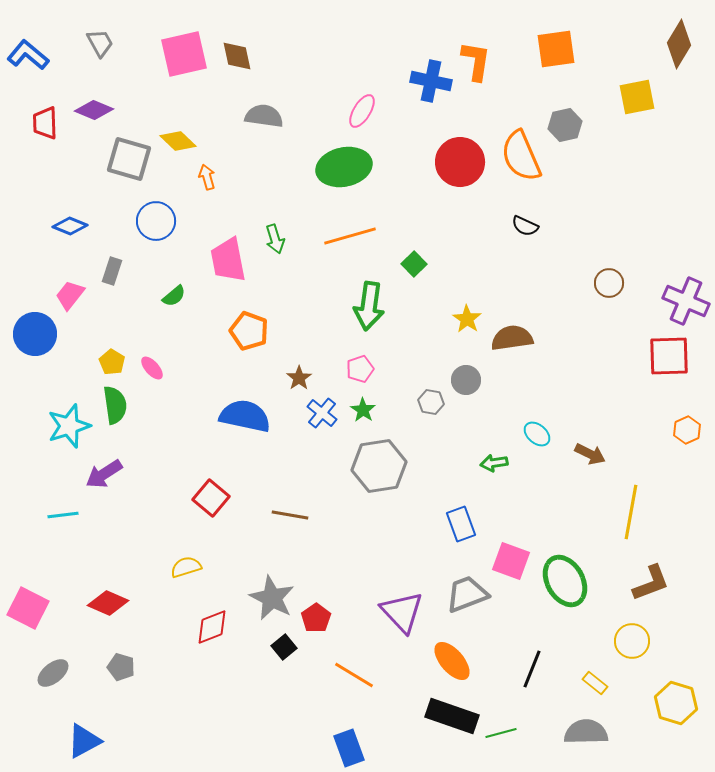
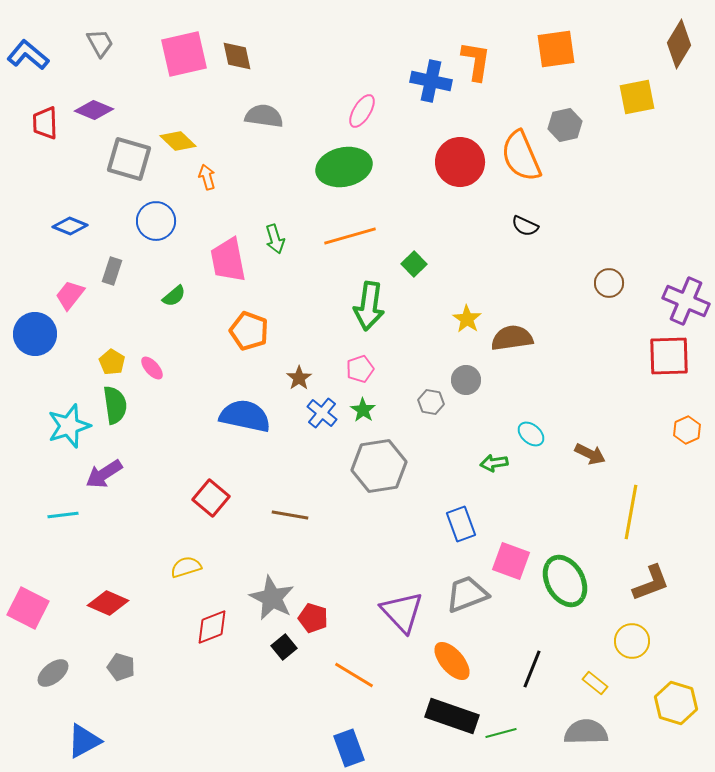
cyan ellipse at (537, 434): moved 6 px left
red pentagon at (316, 618): moved 3 px left; rotated 20 degrees counterclockwise
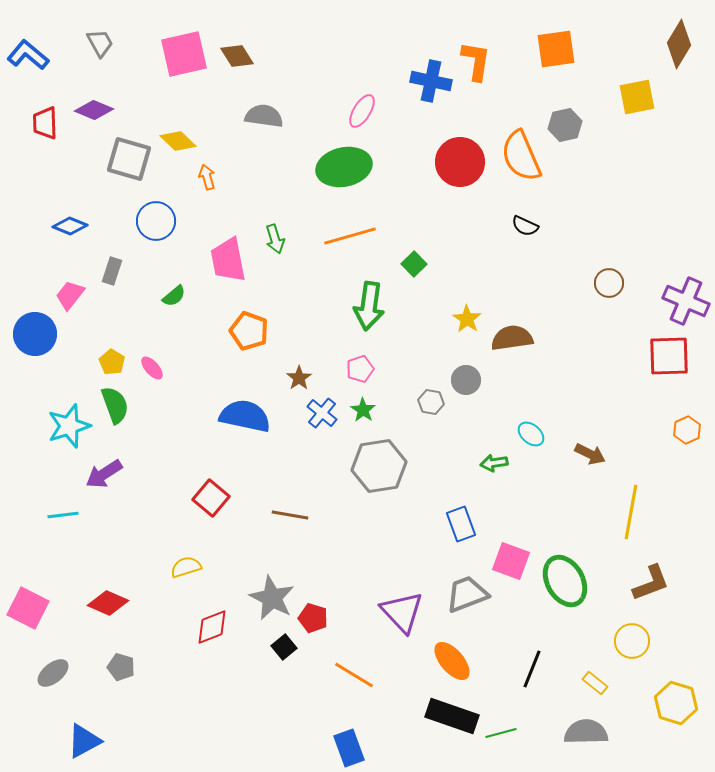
brown diamond at (237, 56): rotated 20 degrees counterclockwise
green semicircle at (115, 405): rotated 12 degrees counterclockwise
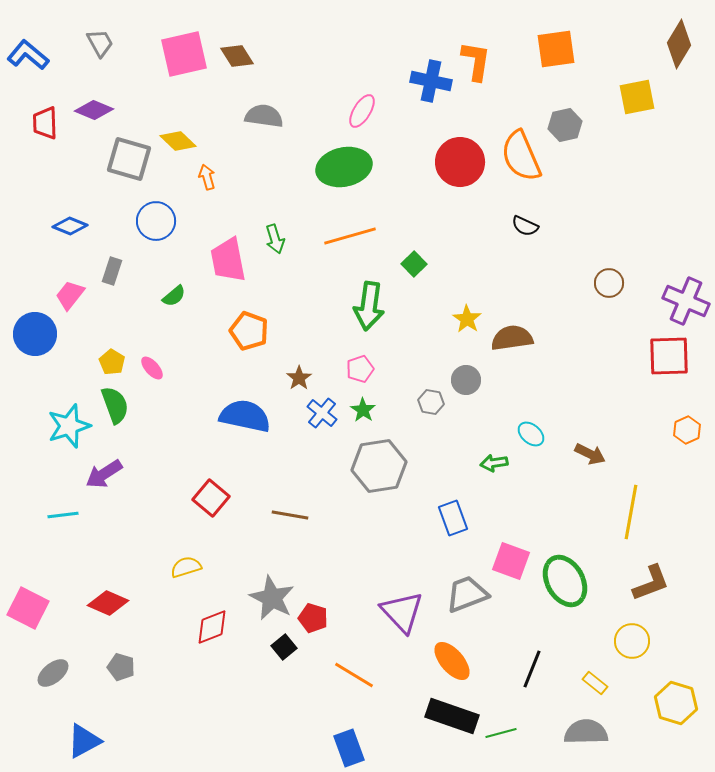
blue rectangle at (461, 524): moved 8 px left, 6 px up
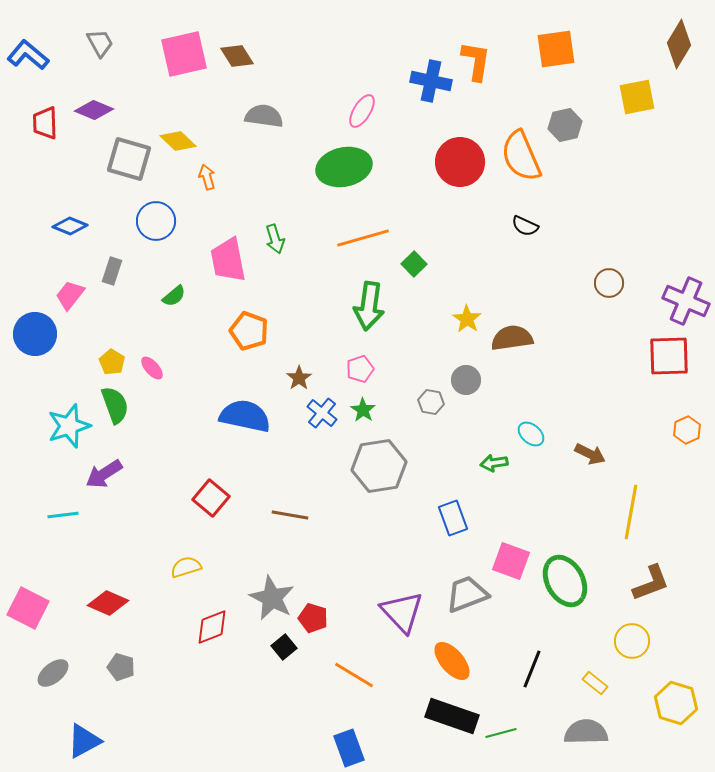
orange line at (350, 236): moved 13 px right, 2 px down
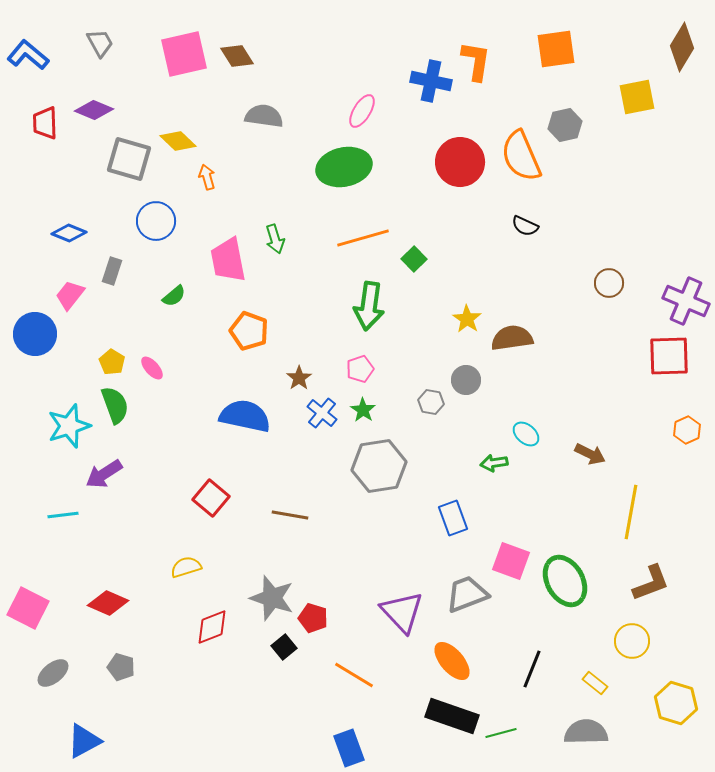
brown diamond at (679, 44): moved 3 px right, 3 px down
blue diamond at (70, 226): moved 1 px left, 7 px down
green square at (414, 264): moved 5 px up
cyan ellipse at (531, 434): moved 5 px left
gray star at (272, 598): rotated 9 degrees counterclockwise
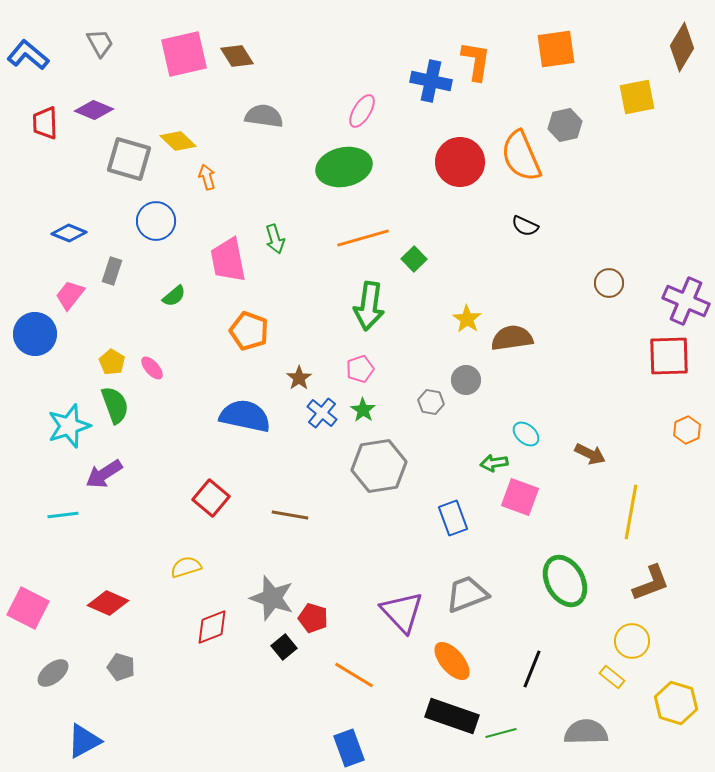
pink square at (511, 561): moved 9 px right, 64 px up
yellow rectangle at (595, 683): moved 17 px right, 6 px up
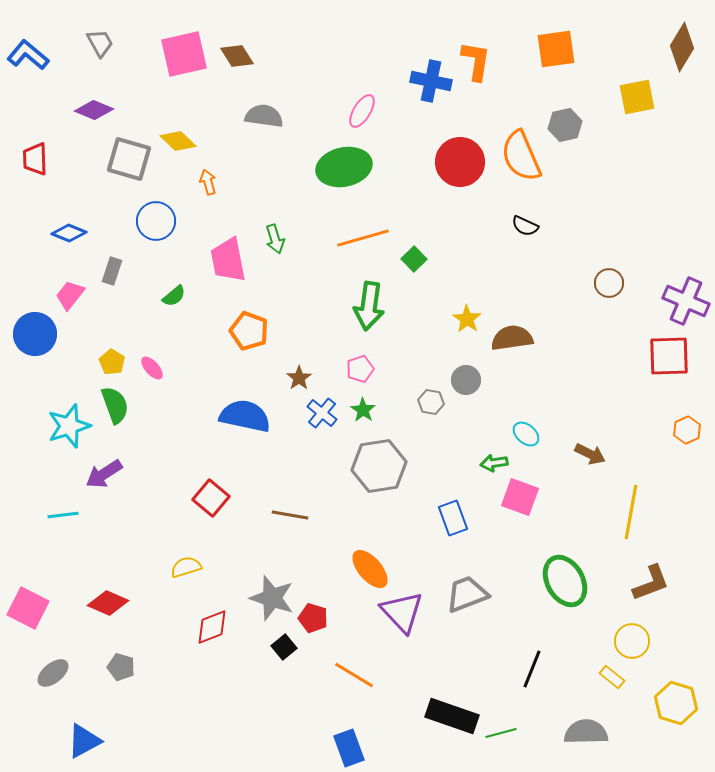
red trapezoid at (45, 123): moved 10 px left, 36 px down
orange arrow at (207, 177): moved 1 px right, 5 px down
orange ellipse at (452, 661): moved 82 px left, 92 px up
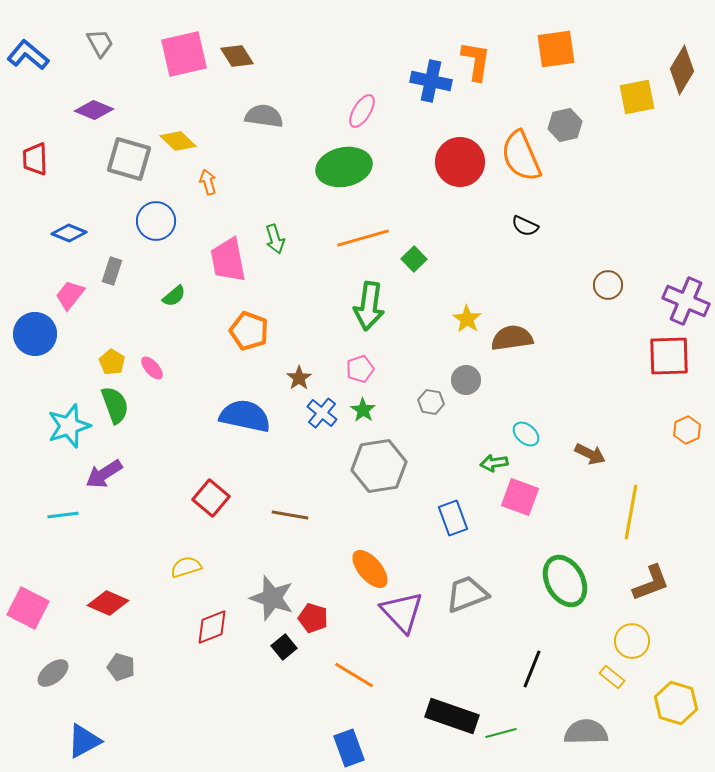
brown diamond at (682, 47): moved 23 px down
brown circle at (609, 283): moved 1 px left, 2 px down
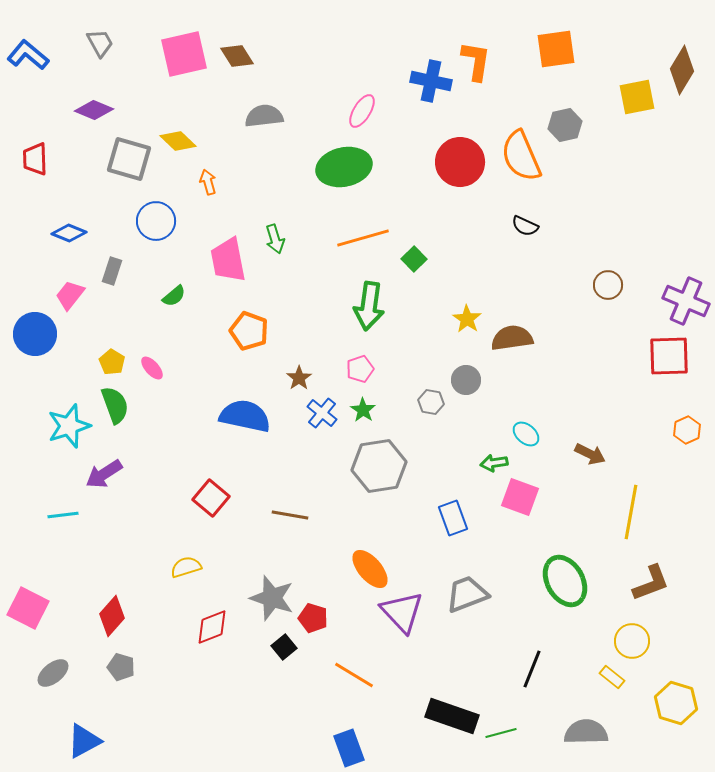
gray semicircle at (264, 116): rotated 15 degrees counterclockwise
red diamond at (108, 603): moved 4 px right, 13 px down; rotated 72 degrees counterclockwise
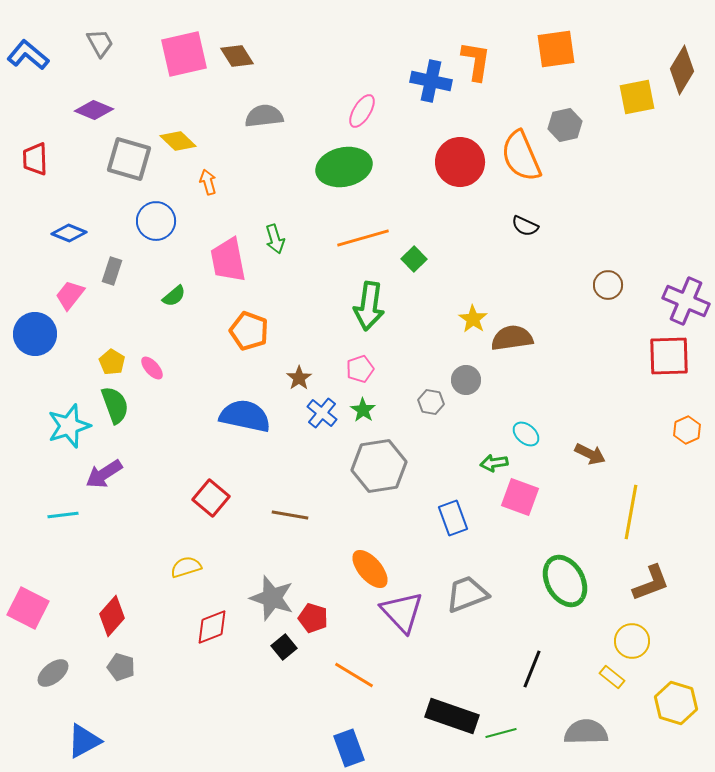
yellow star at (467, 319): moved 6 px right
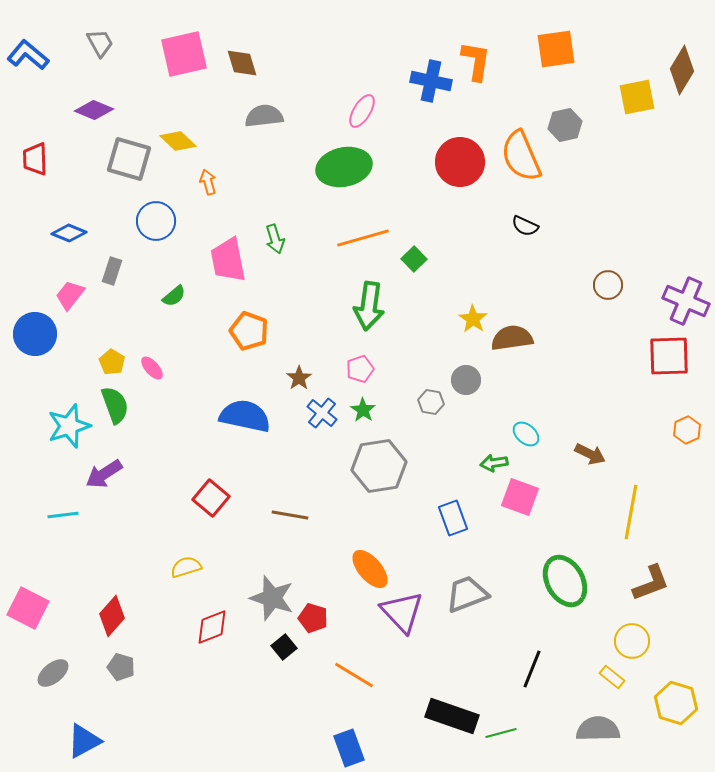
brown diamond at (237, 56): moved 5 px right, 7 px down; rotated 16 degrees clockwise
gray semicircle at (586, 732): moved 12 px right, 3 px up
